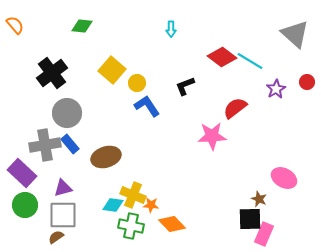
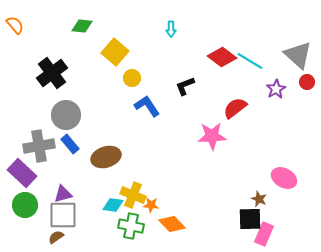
gray triangle: moved 3 px right, 21 px down
yellow square: moved 3 px right, 18 px up
yellow circle: moved 5 px left, 5 px up
gray circle: moved 1 px left, 2 px down
gray cross: moved 6 px left, 1 px down
purple triangle: moved 6 px down
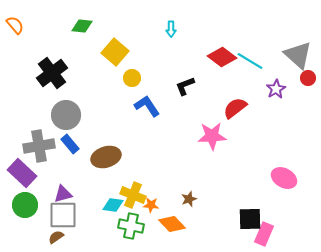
red circle: moved 1 px right, 4 px up
brown star: moved 70 px left; rotated 28 degrees clockwise
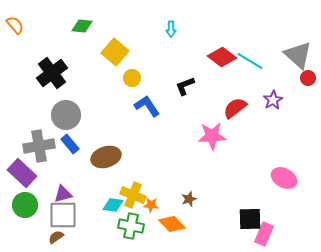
purple star: moved 3 px left, 11 px down
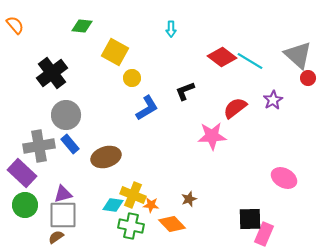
yellow square: rotated 12 degrees counterclockwise
black L-shape: moved 5 px down
blue L-shape: moved 2 px down; rotated 92 degrees clockwise
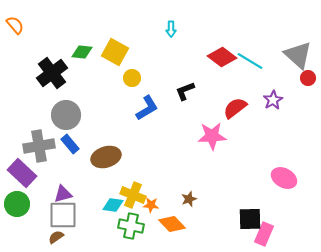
green diamond: moved 26 px down
green circle: moved 8 px left, 1 px up
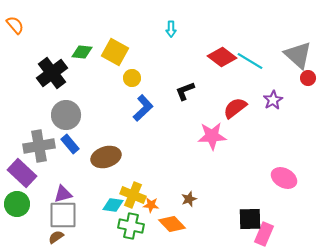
blue L-shape: moved 4 px left; rotated 12 degrees counterclockwise
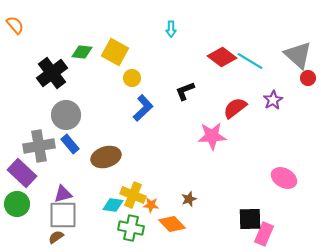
green cross: moved 2 px down
